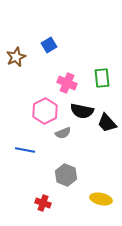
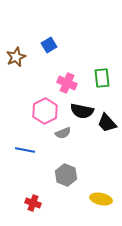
red cross: moved 10 px left
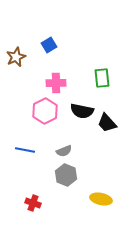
pink cross: moved 11 px left; rotated 24 degrees counterclockwise
gray semicircle: moved 1 px right, 18 px down
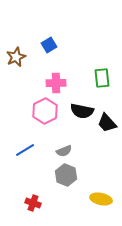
blue line: rotated 42 degrees counterclockwise
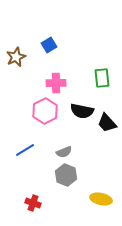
gray semicircle: moved 1 px down
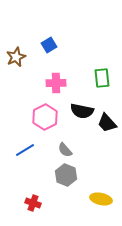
pink hexagon: moved 6 px down
gray semicircle: moved 1 px right, 2 px up; rotated 70 degrees clockwise
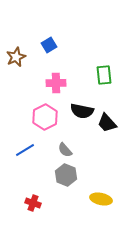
green rectangle: moved 2 px right, 3 px up
